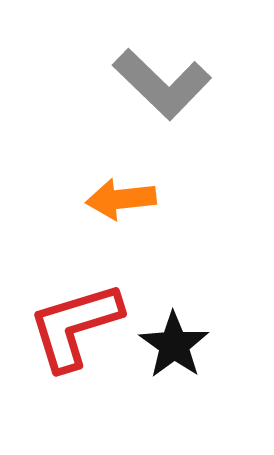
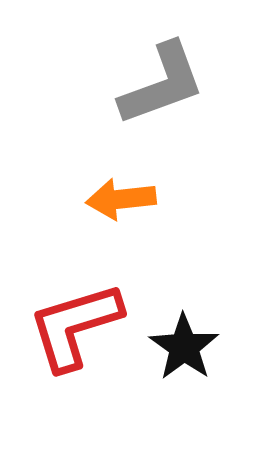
gray L-shape: rotated 64 degrees counterclockwise
black star: moved 10 px right, 2 px down
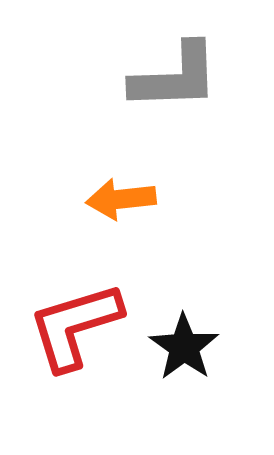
gray L-shape: moved 13 px right, 7 px up; rotated 18 degrees clockwise
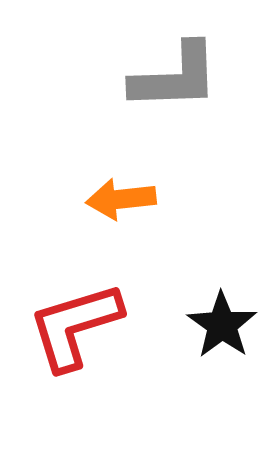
black star: moved 38 px right, 22 px up
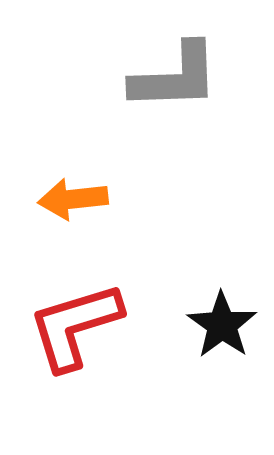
orange arrow: moved 48 px left
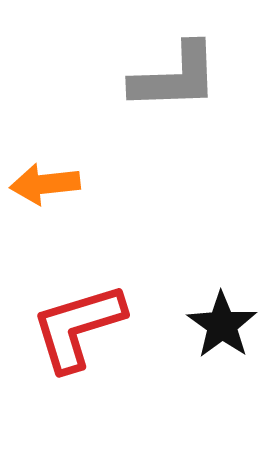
orange arrow: moved 28 px left, 15 px up
red L-shape: moved 3 px right, 1 px down
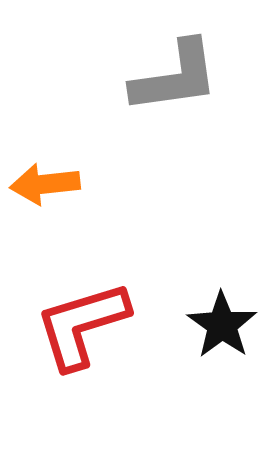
gray L-shape: rotated 6 degrees counterclockwise
red L-shape: moved 4 px right, 2 px up
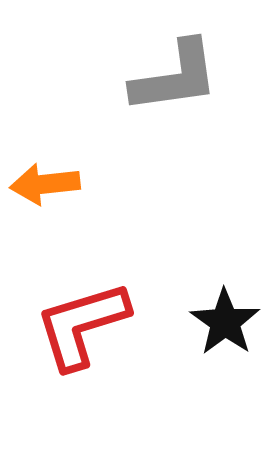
black star: moved 3 px right, 3 px up
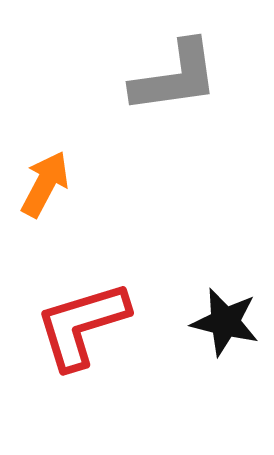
orange arrow: rotated 124 degrees clockwise
black star: rotated 22 degrees counterclockwise
